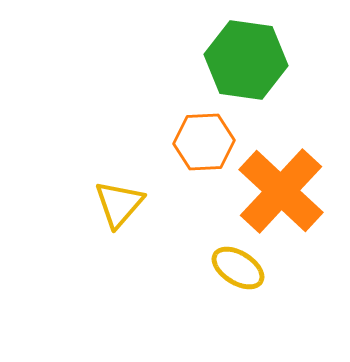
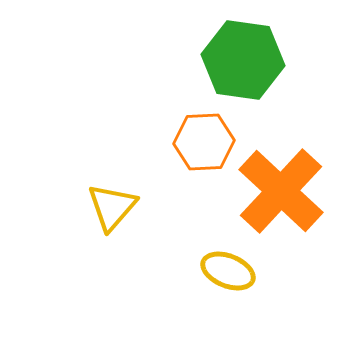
green hexagon: moved 3 px left
yellow triangle: moved 7 px left, 3 px down
yellow ellipse: moved 10 px left, 3 px down; rotated 10 degrees counterclockwise
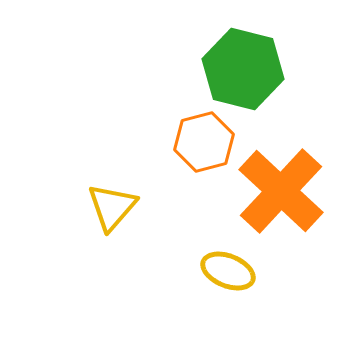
green hexagon: moved 9 px down; rotated 6 degrees clockwise
orange hexagon: rotated 12 degrees counterclockwise
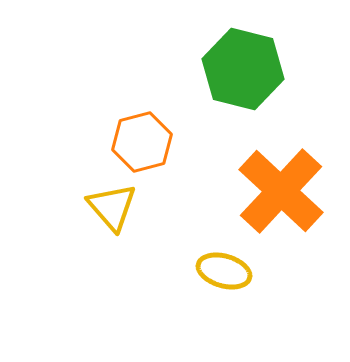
orange hexagon: moved 62 px left
yellow triangle: rotated 22 degrees counterclockwise
yellow ellipse: moved 4 px left; rotated 6 degrees counterclockwise
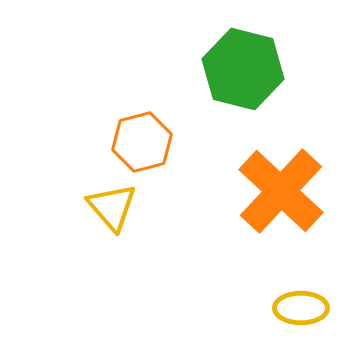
yellow ellipse: moved 77 px right, 37 px down; rotated 16 degrees counterclockwise
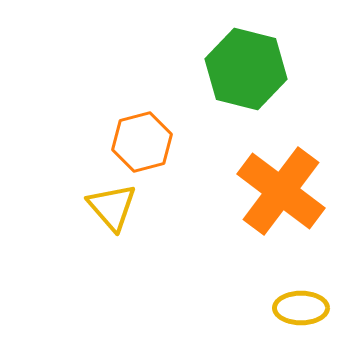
green hexagon: moved 3 px right
orange cross: rotated 6 degrees counterclockwise
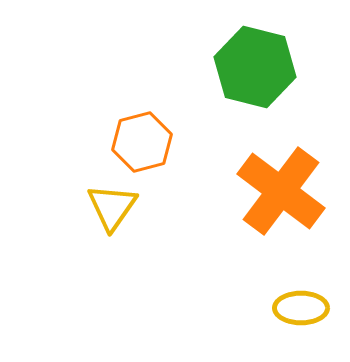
green hexagon: moved 9 px right, 2 px up
yellow triangle: rotated 16 degrees clockwise
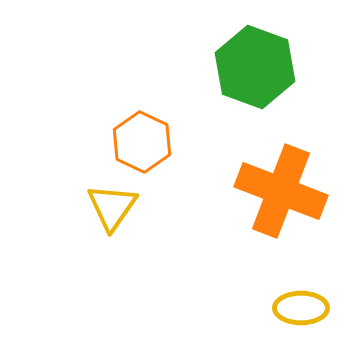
green hexagon: rotated 6 degrees clockwise
orange hexagon: rotated 20 degrees counterclockwise
orange cross: rotated 16 degrees counterclockwise
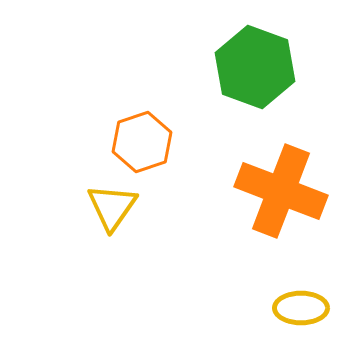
orange hexagon: rotated 16 degrees clockwise
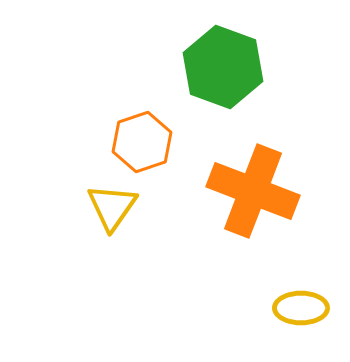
green hexagon: moved 32 px left
orange cross: moved 28 px left
